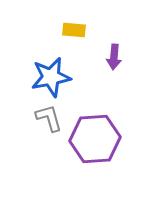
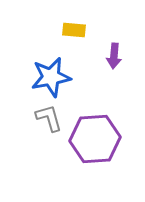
purple arrow: moved 1 px up
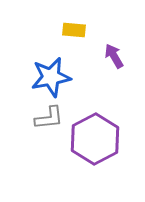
purple arrow: rotated 145 degrees clockwise
gray L-shape: rotated 100 degrees clockwise
purple hexagon: rotated 24 degrees counterclockwise
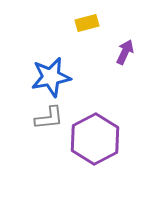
yellow rectangle: moved 13 px right, 7 px up; rotated 20 degrees counterclockwise
purple arrow: moved 11 px right, 4 px up; rotated 55 degrees clockwise
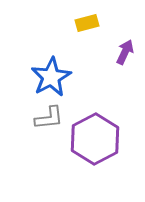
blue star: rotated 18 degrees counterclockwise
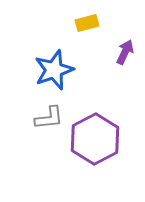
blue star: moved 3 px right, 7 px up; rotated 9 degrees clockwise
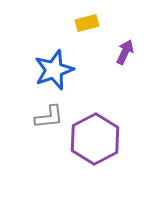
gray L-shape: moved 1 px up
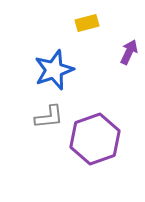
purple arrow: moved 4 px right
purple hexagon: rotated 9 degrees clockwise
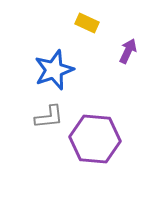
yellow rectangle: rotated 40 degrees clockwise
purple arrow: moved 1 px left, 1 px up
purple hexagon: rotated 24 degrees clockwise
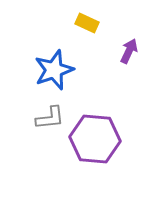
purple arrow: moved 1 px right
gray L-shape: moved 1 px right, 1 px down
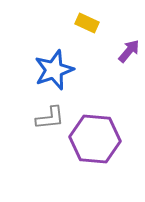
purple arrow: rotated 15 degrees clockwise
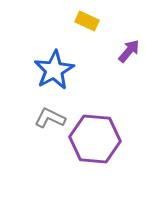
yellow rectangle: moved 2 px up
blue star: rotated 9 degrees counterclockwise
gray L-shape: rotated 148 degrees counterclockwise
